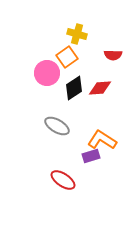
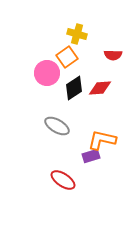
orange L-shape: rotated 20 degrees counterclockwise
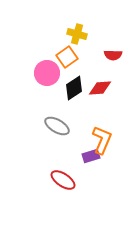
orange L-shape: rotated 100 degrees clockwise
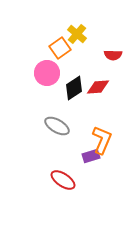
yellow cross: rotated 24 degrees clockwise
orange square: moved 7 px left, 9 px up
red diamond: moved 2 px left, 1 px up
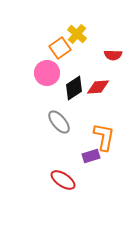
gray ellipse: moved 2 px right, 4 px up; rotated 20 degrees clockwise
orange L-shape: moved 2 px right, 3 px up; rotated 12 degrees counterclockwise
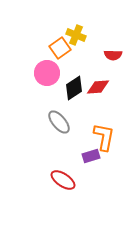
yellow cross: moved 1 px left, 1 px down; rotated 18 degrees counterclockwise
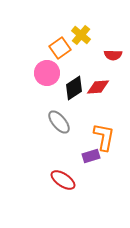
yellow cross: moved 5 px right; rotated 18 degrees clockwise
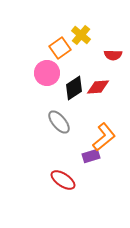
orange L-shape: rotated 40 degrees clockwise
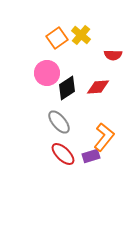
orange square: moved 3 px left, 10 px up
black diamond: moved 7 px left
orange L-shape: rotated 12 degrees counterclockwise
red ellipse: moved 26 px up; rotated 10 degrees clockwise
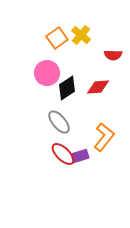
purple rectangle: moved 11 px left
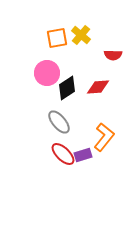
orange square: rotated 25 degrees clockwise
purple rectangle: moved 3 px right, 1 px up
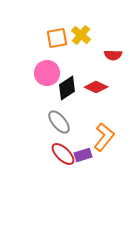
red diamond: moved 2 px left; rotated 30 degrees clockwise
